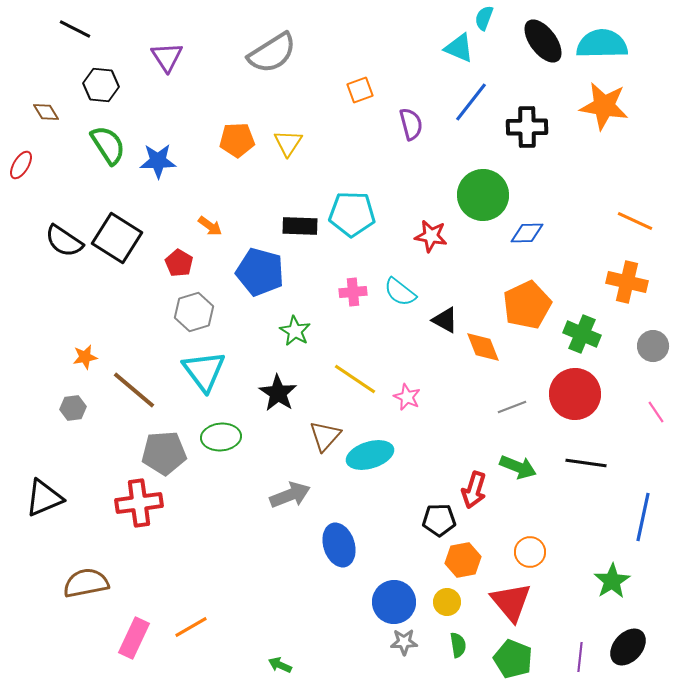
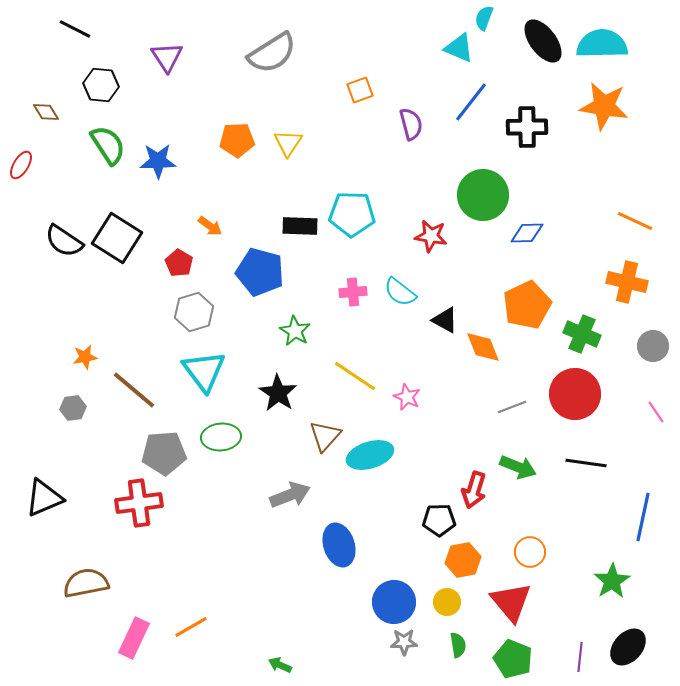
yellow line at (355, 379): moved 3 px up
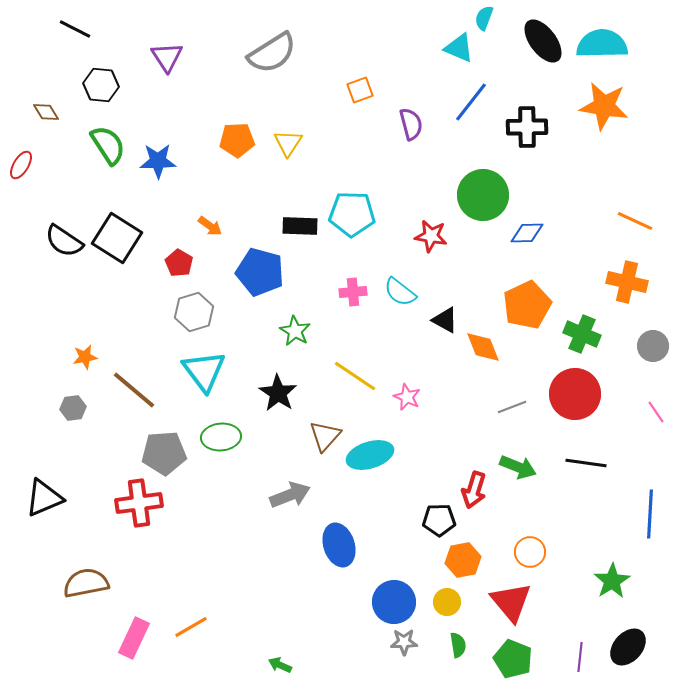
blue line at (643, 517): moved 7 px right, 3 px up; rotated 9 degrees counterclockwise
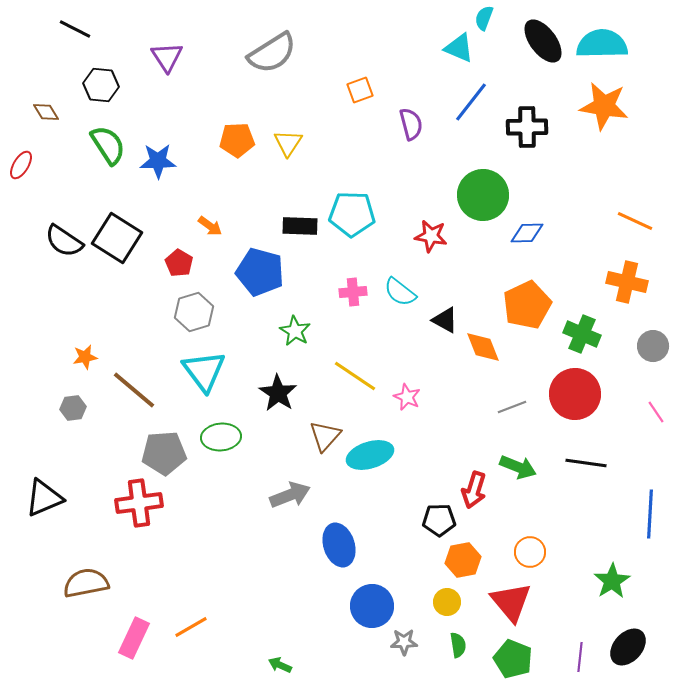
blue circle at (394, 602): moved 22 px left, 4 px down
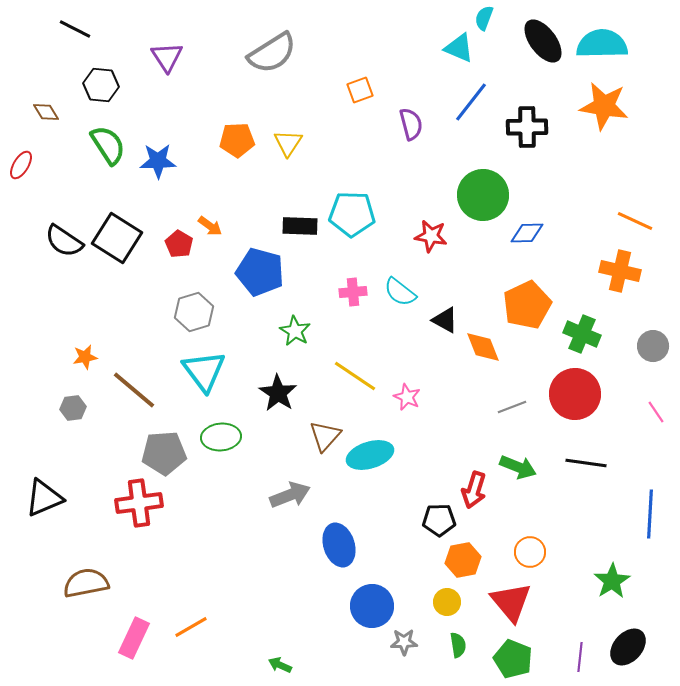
red pentagon at (179, 263): moved 19 px up
orange cross at (627, 282): moved 7 px left, 11 px up
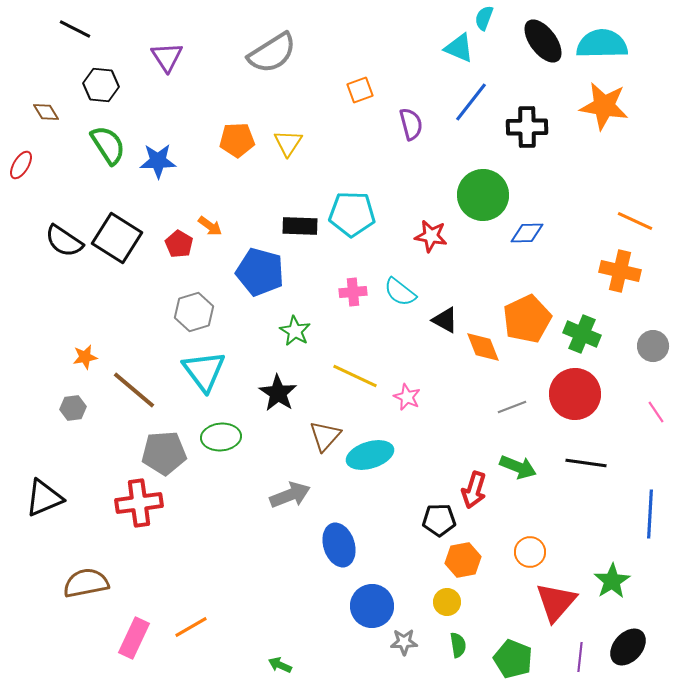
orange pentagon at (527, 305): moved 14 px down
yellow line at (355, 376): rotated 9 degrees counterclockwise
red triangle at (511, 602): moved 45 px right; rotated 21 degrees clockwise
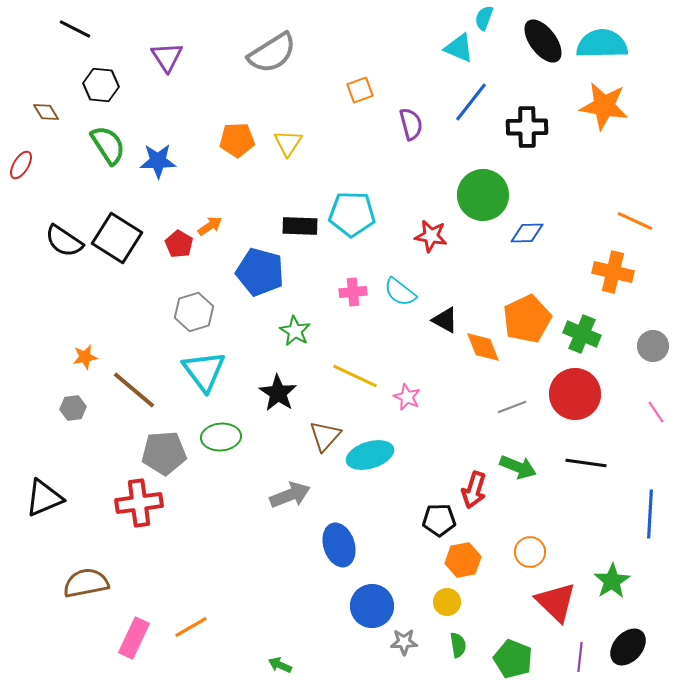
orange arrow at (210, 226): rotated 70 degrees counterclockwise
orange cross at (620, 271): moved 7 px left, 1 px down
red triangle at (556, 602): rotated 27 degrees counterclockwise
